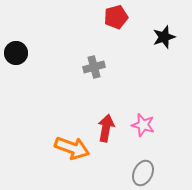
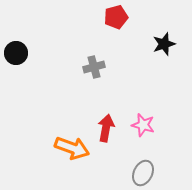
black star: moved 7 px down
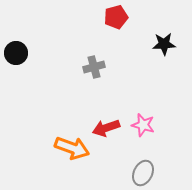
black star: rotated 15 degrees clockwise
red arrow: rotated 120 degrees counterclockwise
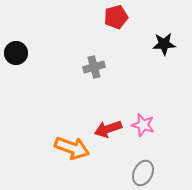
red arrow: moved 2 px right, 1 px down
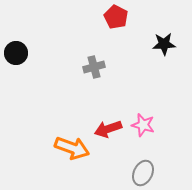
red pentagon: rotated 30 degrees counterclockwise
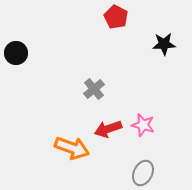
gray cross: moved 22 px down; rotated 25 degrees counterclockwise
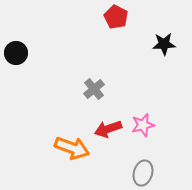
pink star: rotated 30 degrees counterclockwise
gray ellipse: rotated 10 degrees counterclockwise
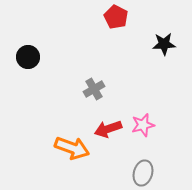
black circle: moved 12 px right, 4 px down
gray cross: rotated 10 degrees clockwise
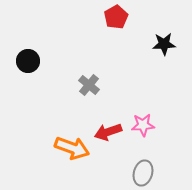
red pentagon: rotated 15 degrees clockwise
black circle: moved 4 px down
gray cross: moved 5 px left, 4 px up; rotated 20 degrees counterclockwise
pink star: rotated 10 degrees clockwise
red arrow: moved 3 px down
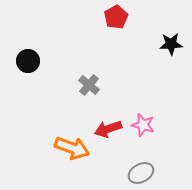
black star: moved 7 px right
pink star: rotated 20 degrees clockwise
red arrow: moved 3 px up
gray ellipse: moved 2 px left; rotated 45 degrees clockwise
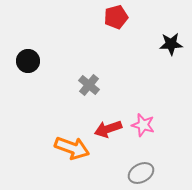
red pentagon: rotated 15 degrees clockwise
